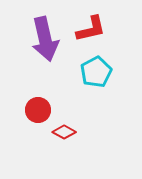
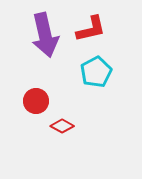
purple arrow: moved 4 px up
red circle: moved 2 px left, 9 px up
red diamond: moved 2 px left, 6 px up
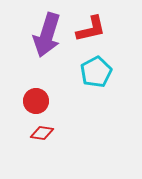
purple arrow: moved 2 px right; rotated 30 degrees clockwise
red diamond: moved 20 px left, 7 px down; rotated 20 degrees counterclockwise
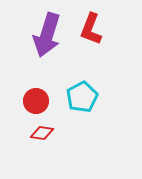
red L-shape: rotated 124 degrees clockwise
cyan pentagon: moved 14 px left, 25 px down
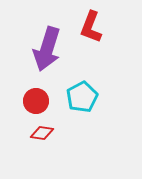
red L-shape: moved 2 px up
purple arrow: moved 14 px down
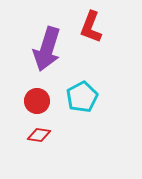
red circle: moved 1 px right
red diamond: moved 3 px left, 2 px down
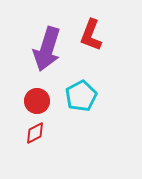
red L-shape: moved 8 px down
cyan pentagon: moved 1 px left, 1 px up
red diamond: moved 4 px left, 2 px up; rotated 35 degrees counterclockwise
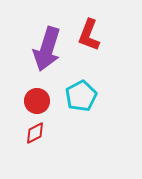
red L-shape: moved 2 px left
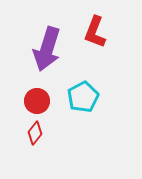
red L-shape: moved 6 px right, 3 px up
cyan pentagon: moved 2 px right, 1 px down
red diamond: rotated 25 degrees counterclockwise
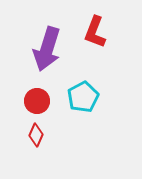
red diamond: moved 1 px right, 2 px down; rotated 15 degrees counterclockwise
